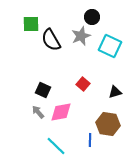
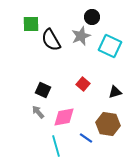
pink diamond: moved 3 px right, 5 px down
blue line: moved 4 px left, 2 px up; rotated 56 degrees counterclockwise
cyan line: rotated 30 degrees clockwise
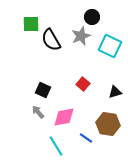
cyan line: rotated 15 degrees counterclockwise
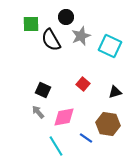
black circle: moved 26 px left
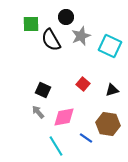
black triangle: moved 3 px left, 2 px up
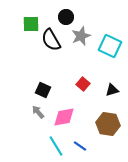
blue line: moved 6 px left, 8 px down
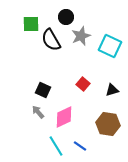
pink diamond: rotated 15 degrees counterclockwise
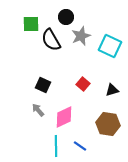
black square: moved 5 px up
gray arrow: moved 2 px up
cyan line: rotated 30 degrees clockwise
